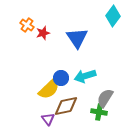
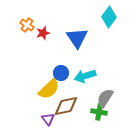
cyan diamond: moved 4 px left, 1 px down
blue circle: moved 5 px up
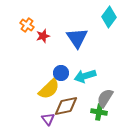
red star: moved 3 px down
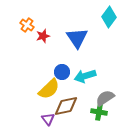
blue circle: moved 1 px right, 1 px up
gray semicircle: rotated 24 degrees clockwise
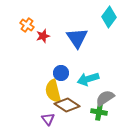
blue circle: moved 1 px left, 1 px down
cyan arrow: moved 3 px right, 3 px down
yellow semicircle: moved 4 px right, 2 px down; rotated 120 degrees clockwise
brown diamond: moved 1 px right, 1 px up; rotated 45 degrees clockwise
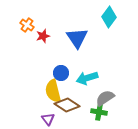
cyan arrow: moved 1 px left, 1 px up
